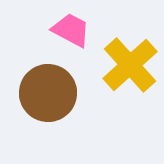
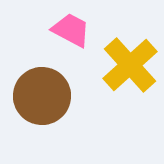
brown circle: moved 6 px left, 3 px down
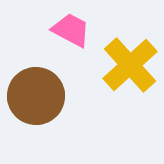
brown circle: moved 6 px left
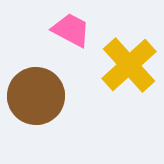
yellow cross: moved 1 px left
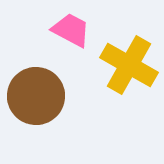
yellow cross: rotated 18 degrees counterclockwise
